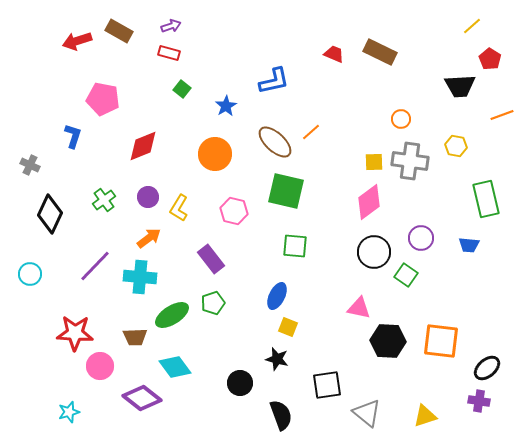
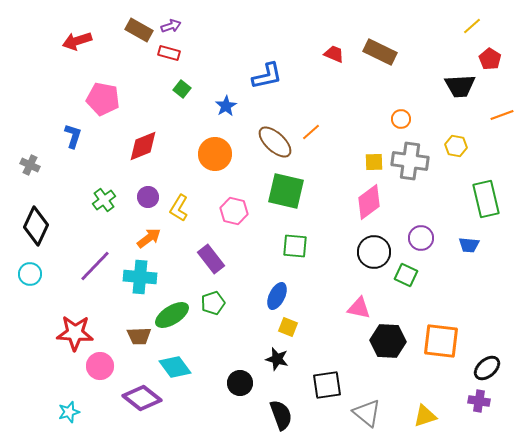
brown rectangle at (119, 31): moved 20 px right, 1 px up
blue L-shape at (274, 81): moved 7 px left, 5 px up
black diamond at (50, 214): moved 14 px left, 12 px down
green square at (406, 275): rotated 10 degrees counterclockwise
brown trapezoid at (135, 337): moved 4 px right, 1 px up
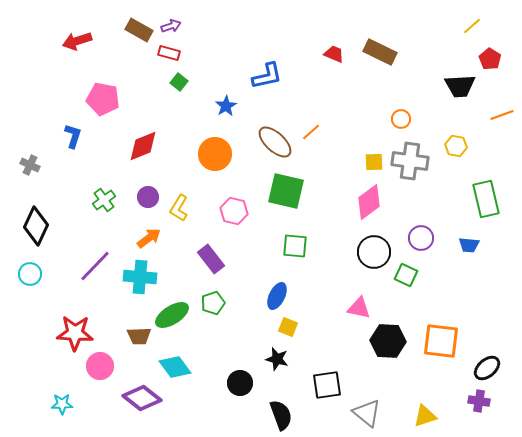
green square at (182, 89): moved 3 px left, 7 px up
cyan star at (69, 412): moved 7 px left, 8 px up; rotated 15 degrees clockwise
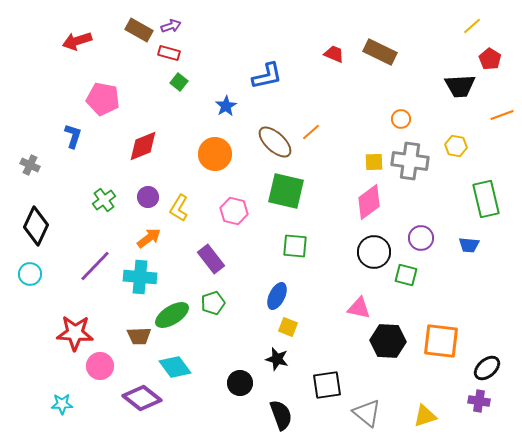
green square at (406, 275): rotated 10 degrees counterclockwise
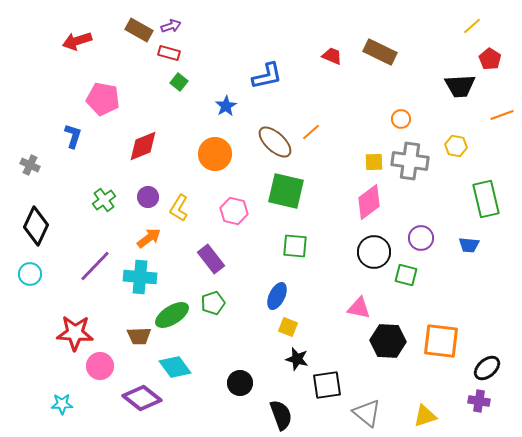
red trapezoid at (334, 54): moved 2 px left, 2 px down
black star at (277, 359): moved 20 px right
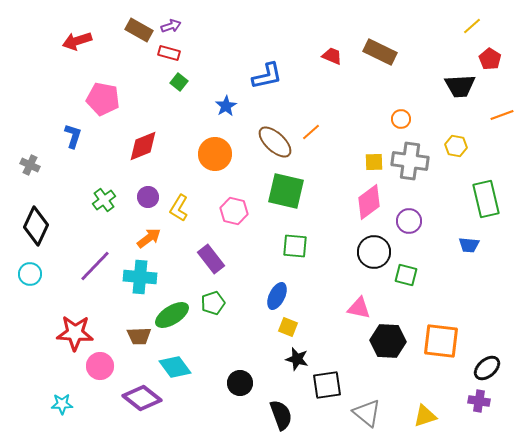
purple circle at (421, 238): moved 12 px left, 17 px up
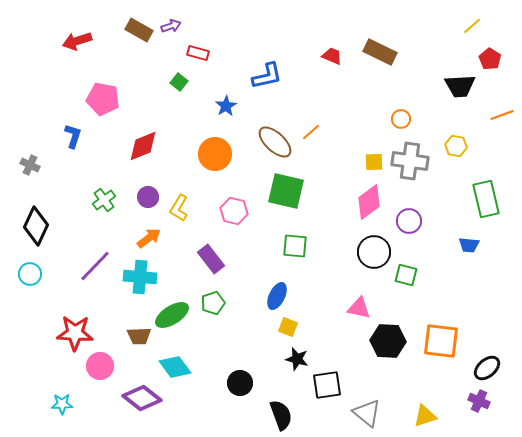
red rectangle at (169, 53): moved 29 px right
purple cross at (479, 401): rotated 15 degrees clockwise
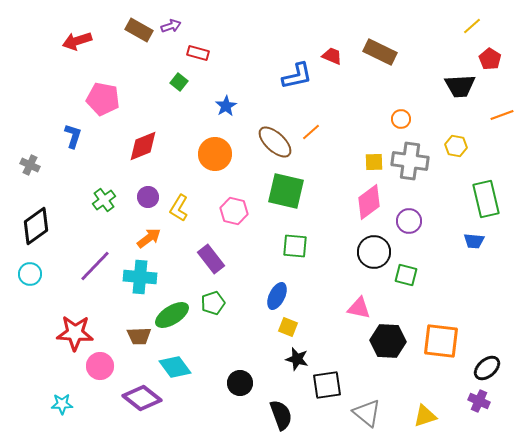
blue L-shape at (267, 76): moved 30 px right
black diamond at (36, 226): rotated 30 degrees clockwise
blue trapezoid at (469, 245): moved 5 px right, 4 px up
